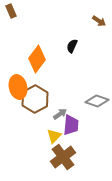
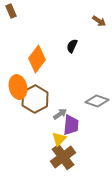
yellow triangle: moved 5 px right, 3 px down
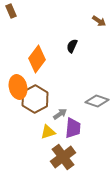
purple trapezoid: moved 2 px right, 3 px down
yellow triangle: moved 11 px left, 7 px up; rotated 28 degrees clockwise
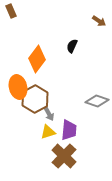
gray arrow: moved 11 px left; rotated 96 degrees clockwise
purple trapezoid: moved 4 px left, 2 px down
brown cross: moved 1 px right, 1 px up; rotated 10 degrees counterclockwise
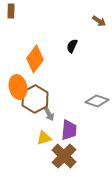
brown rectangle: rotated 24 degrees clockwise
orange diamond: moved 2 px left
yellow triangle: moved 4 px left, 6 px down
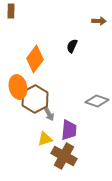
brown arrow: rotated 32 degrees counterclockwise
yellow triangle: moved 1 px right, 1 px down
brown cross: rotated 15 degrees counterclockwise
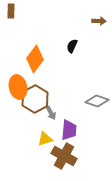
gray arrow: moved 2 px right, 1 px up
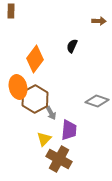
yellow triangle: moved 1 px left; rotated 28 degrees counterclockwise
brown cross: moved 5 px left, 3 px down
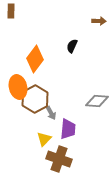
gray diamond: rotated 15 degrees counterclockwise
purple trapezoid: moved 1 px left, 1 px up
brown cross: rotated 10 degrees counterclockwise
